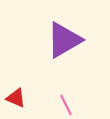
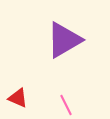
red triangle: moved 2 px right
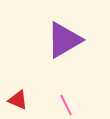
red triangle: moved 2 px down
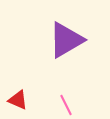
purple triangle: moved 2 px right
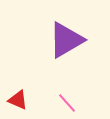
pink line: moved 1 px right, 2 px up; rotated 15 degrees counterclockwise
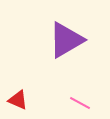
pink line: moved 13 px right; rotated 20 degrees counterclockwise
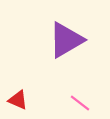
pink line: rotated 10 degrees clockwise
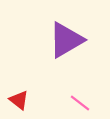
red triangle: moved 1 px right; rotated 15 degrees clockwise
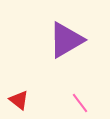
pink line: rotated 15 degrees clockwise
